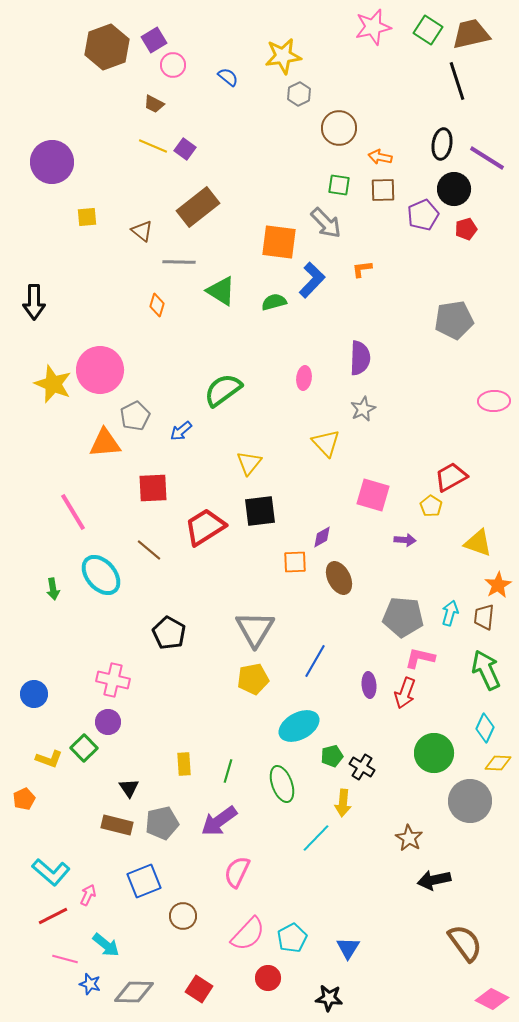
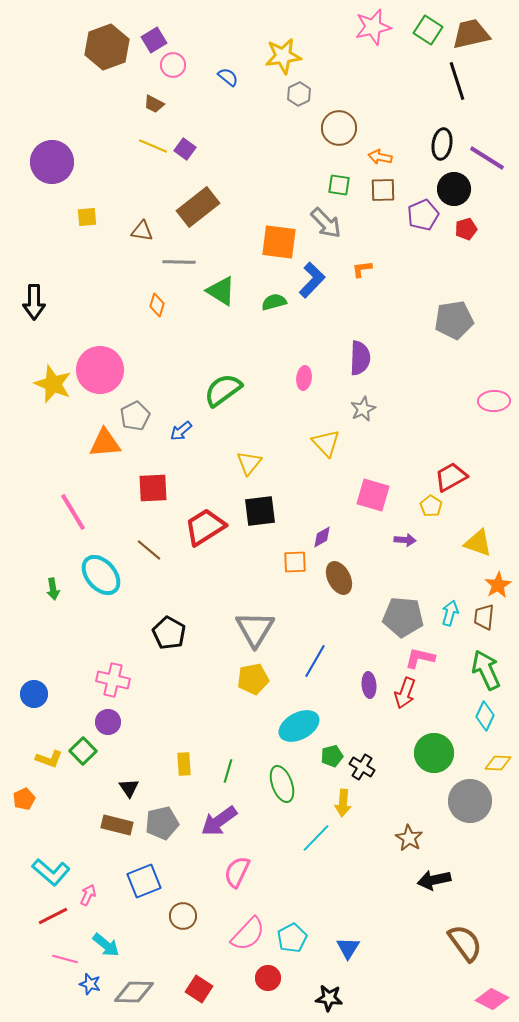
brown triangle at (142, 231): rotated 30 degrees counterclockwise
cyan diamond at (485, 728): moved 12 px up
green square at (84, 748): moved 1 px left, 3 px down
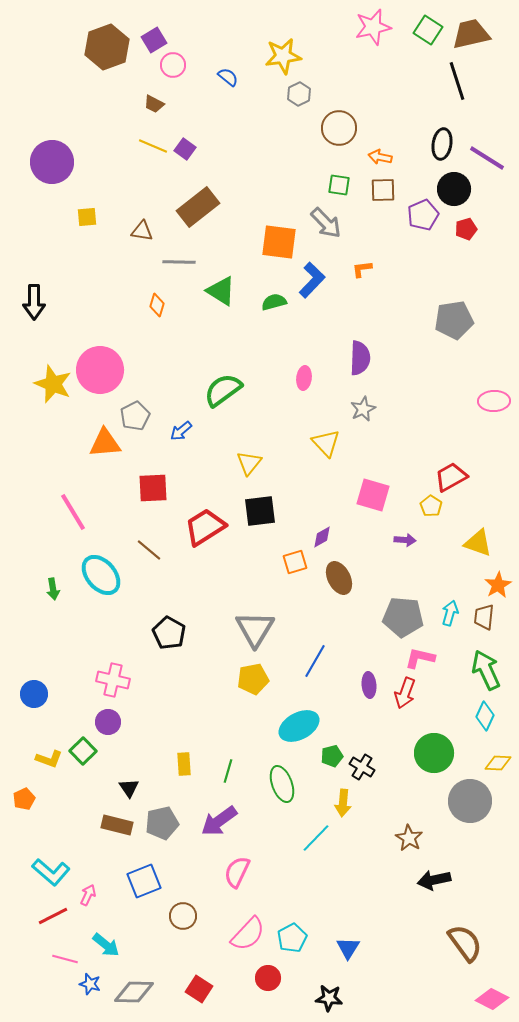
orange square at (295, 562): rotated 15 degrees counterclockwise
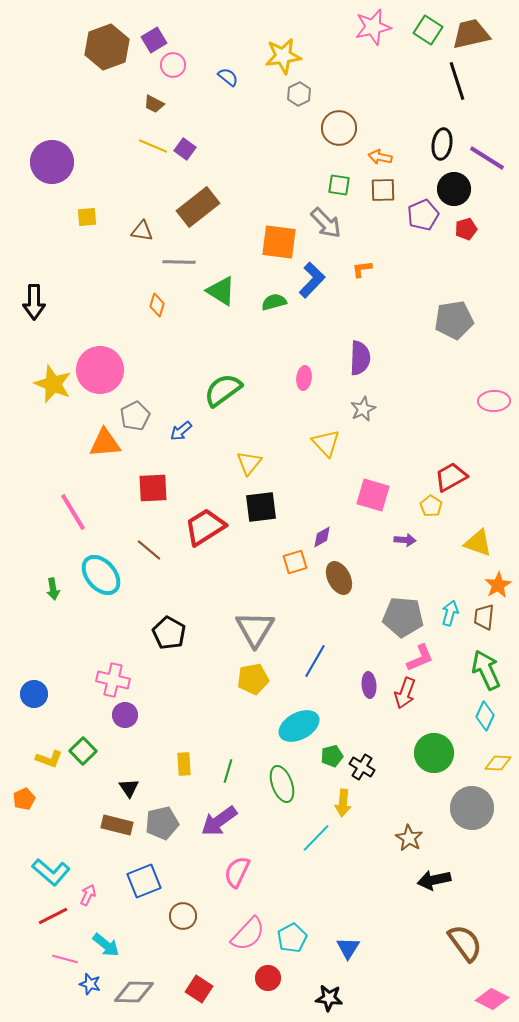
black square at (260, 511): moved 1 px right, 4 px up
pink L-shape at (420, 658): rotated 144 degrees clockwise
purple circle at (108, 722): moved 17 px right, 7 px up
gray circle at (470, 801): moved 2 px right, 7 px down
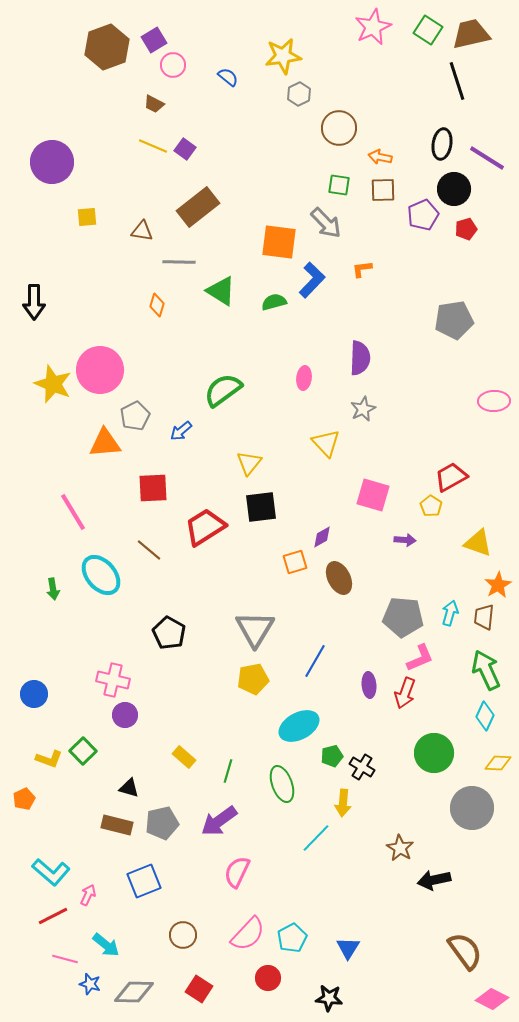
pink star at (373, 27): rotated 12 degrees counterclockwise
yellow rectangle at (184, 764): moved 7 px up; rotated 45 degrees counterclockwise
black triangle at (129, 788): rotated 40 degrees counterclockwise
brown star at (409, 838): moved 9 px left, 10 px down
brown circle at (183, 916): moved 19 px down
brown semicircle at (465, 943): moved 8 px down
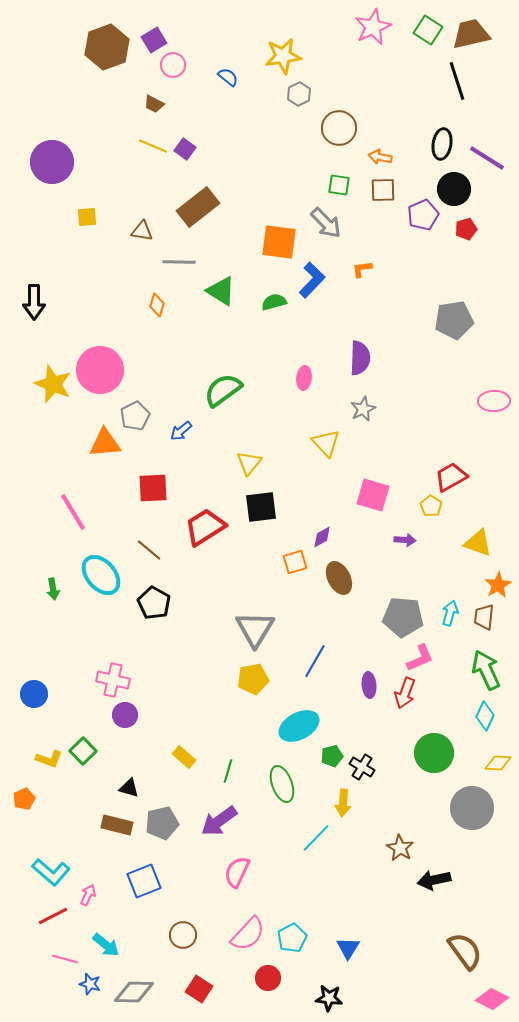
black pentagon at (169, 633): moved 15 px left, 30 px up
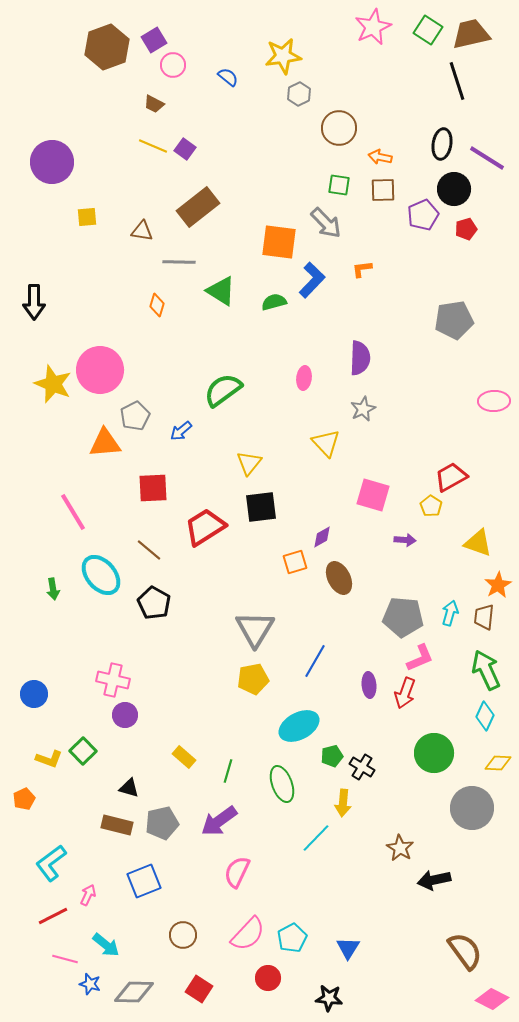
cyan L-shape at (51, 872): moved 9 px up; rotated 102 degrees clockwise
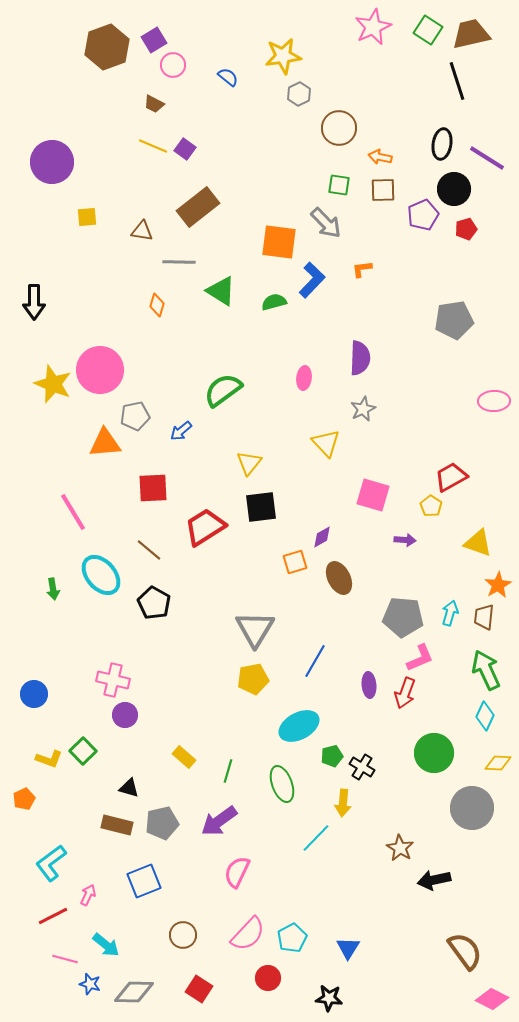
gray pentagon at (135, 416): rotated 16 degrees clockwise
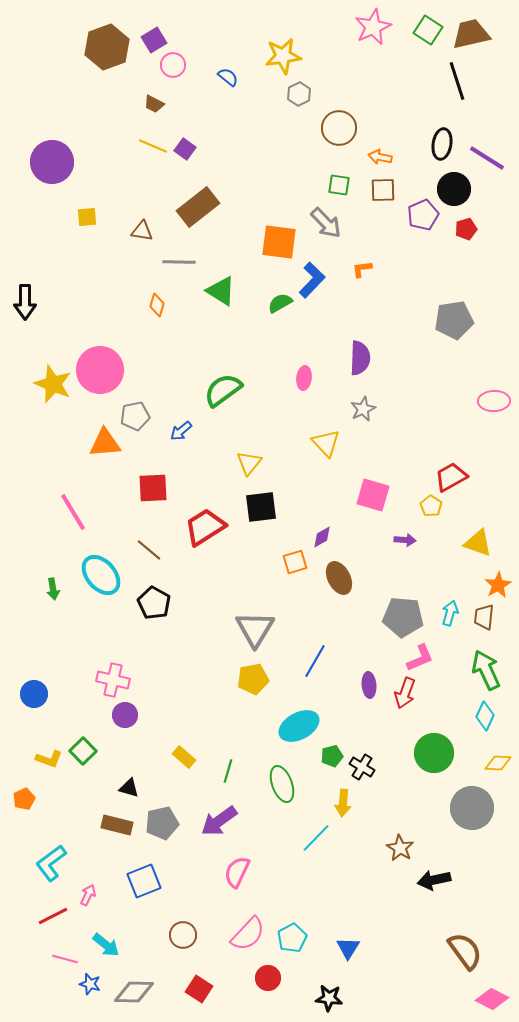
black arrow at (34, 302): moved 9 px left
green semicircle at (274, 302): moved 6 px right, 1 px down; rotated 15 degrees counterclockwise
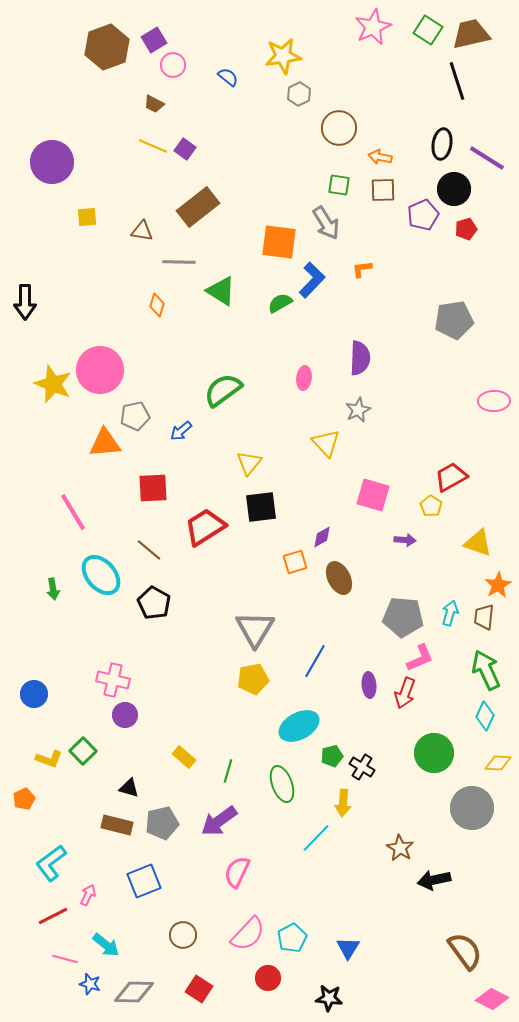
gray arrow at (326, 223): rotated 12 degrees clockwise
gray star at (363, 409): moved 5 px left, 1 px down
